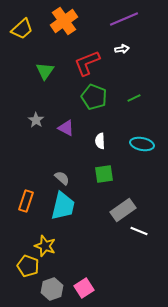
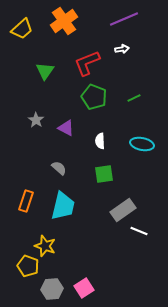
gray semicircle: moved 3 px left, 10 px up
gray hexagon: rotated 15 degrees clockwise
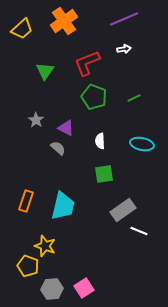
white arrow: moved 2 px right
gray semicircle: moved 1 px left, 20 px up
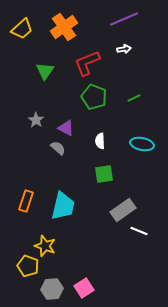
orange cross: moved 6 px down
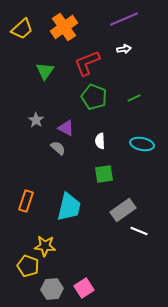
cyan trapezoid: moved 6 px right, 1 px down
yellow star: rotated 15 degrees counterclockwise
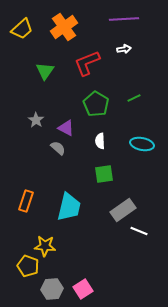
purple line: rotated 20 degrees clockwise
green pentagon: moved 2 px right, 7 px down; rotated 10 degrees clockwise
pink square: moved 1 px left, 1 px down
